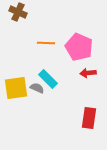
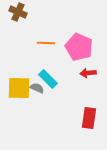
yellow square: moved 3 px right; rotated 10 degrees clockwise
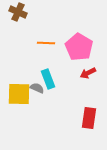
pink pentagon: rotated 8 degrees clockwise
red arrow: rotated 21 degrees counterclockwise
cyan rectangle: rotated 24 degrees clockwise
yellow square: moved 6 px down
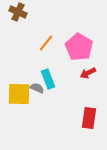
orange line: rotated 54 degrees counterclockwise
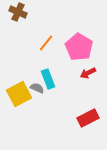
yellow square: rotated 30 degrees counterclockwise
red rectangle: moved 1 px left; rotated 55 degrees clockwise
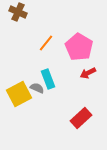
red rectangle: moved 7 px left; rotated 15 degrees counterclockwise
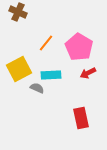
cyan rectangle: moved 3 px right, 4 px up; rotated 72 degrees counterclockwise
yellow square: moved 25 px up
red rectangle: rotated 60 degrees counterclockwise
